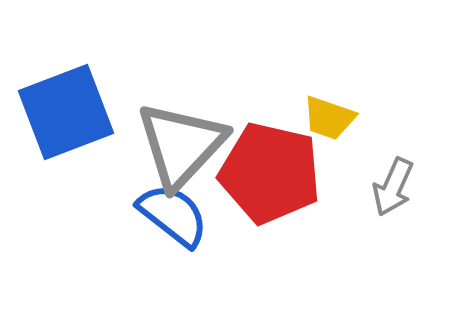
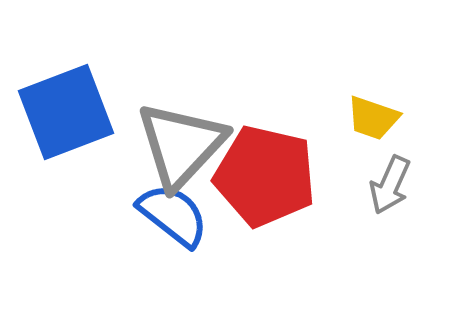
yellow trapezoid: moved 44 px right
red pentagon: moved 5 px left, 3 px down
gray arrow: moved 3 px left, 2 px up
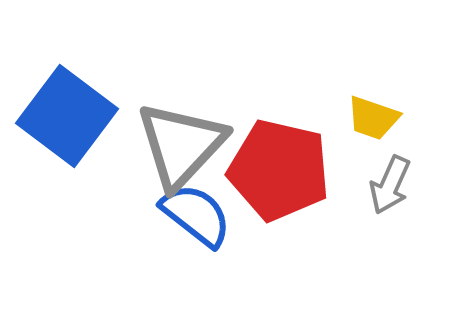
blue square: moved 1 px right, 4 px down; rotated 32 degrees counterclockwise
red pentagon: moved 14 px right, 6 px up
blue semicircle: moved 23 px right
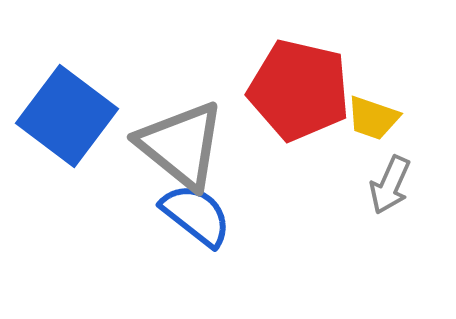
gray triangle: rotated 34 degrees counterclockwise
red pentagon: moved 20 px right, 80 px up
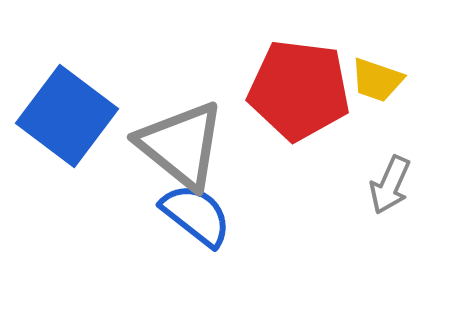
red pentagon: rotated 6 degrees counterclockwise
yellow trapezoid: moved 4 px right, 38 px up
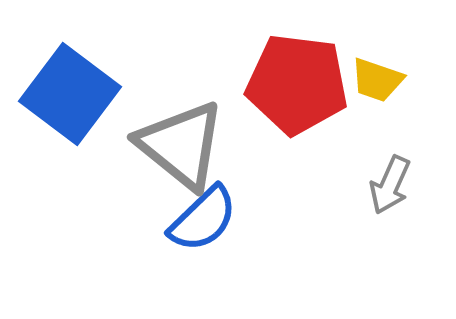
red pentagon: moved 2 px left, 6 px up
blue square: moved 3 px right, 22 px up
blue semicircle: moved 7 px right, 4 px down; rotated 98 degrees clockwise
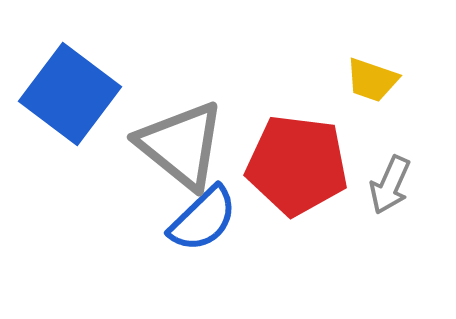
yellow trapezoid: moved 5 px left
red pentagon: moved 81 px down
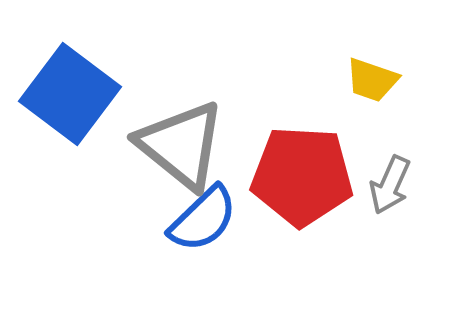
red pentagon: moved 5 px right, 11 px down; rotated 4 degrees counterclockwise
